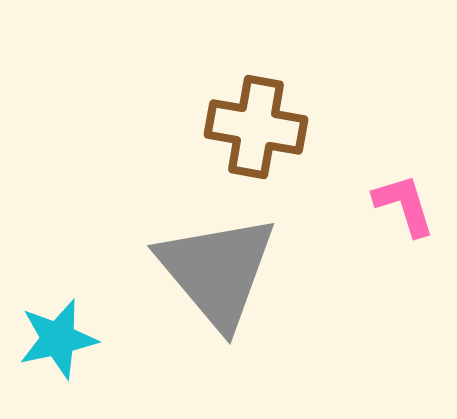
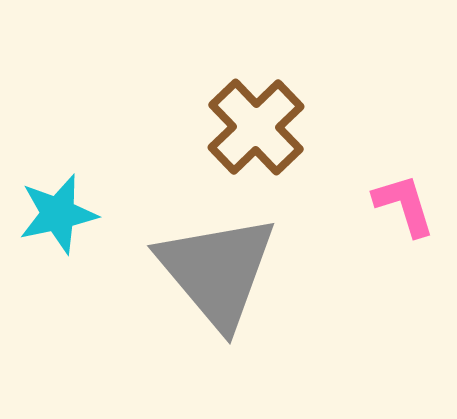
brown cross: rotated 36 degrees clockwise
cyan star: moved 125 px up
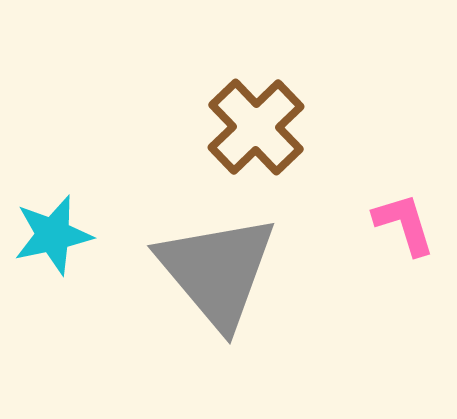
pink L-shape: moved 19 px down
cyan star: moved 5 px left, 21 px down
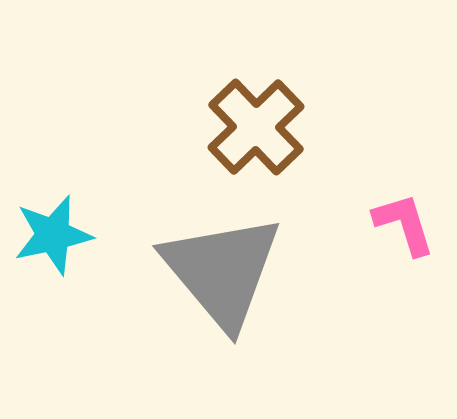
gray triangle: moved 5 px right
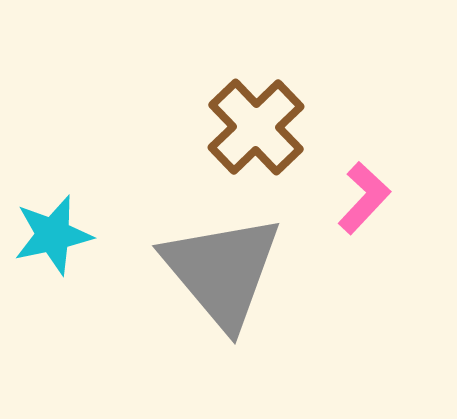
pink L-shape: moved 40 px left, 26 px up; rotated 60 degrees clockwise
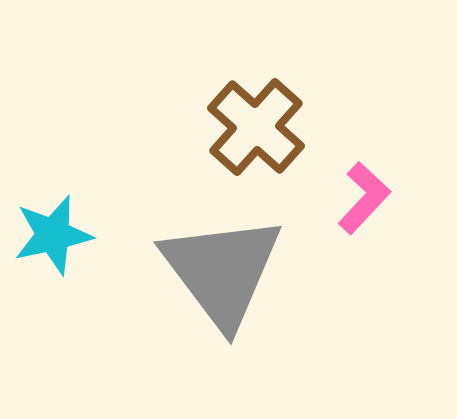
brown cross: rotated 4 degrees counterclockwise
gray triangle: rotated 3 degrees clockwise
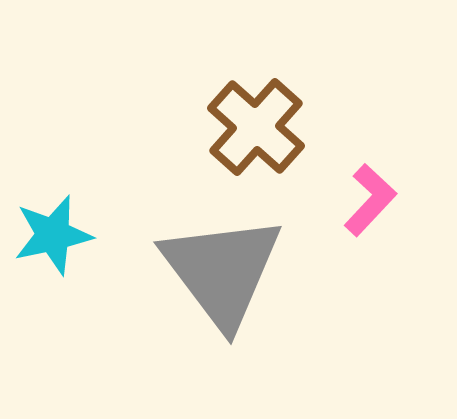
pink L-shape: moved 6 px right, 2 px down
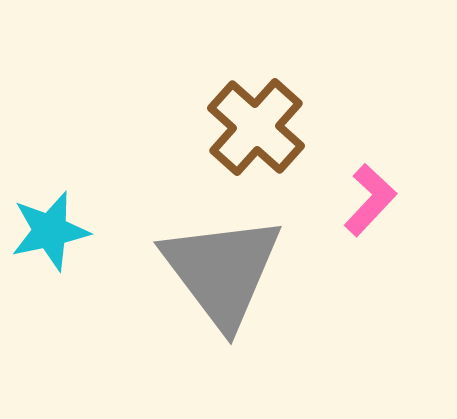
cyan star: moved 3 px left, 4 px up
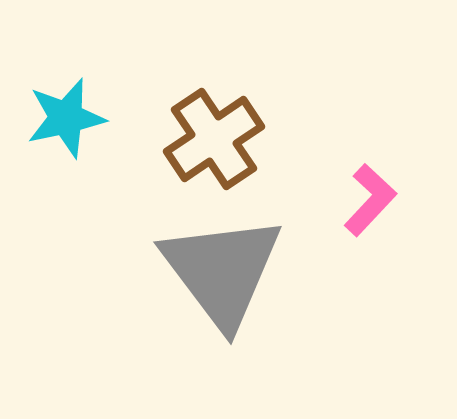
brown cross: moved 42 px left, 12 px down; rotated 14 degrees clockwise
cyan star: moved 16 px right, 113 px up
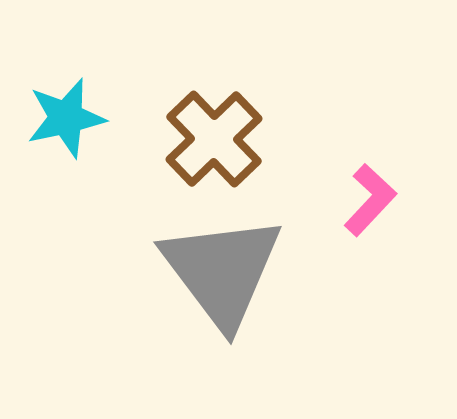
brown cross: rotated 10 degrees counterclockwise
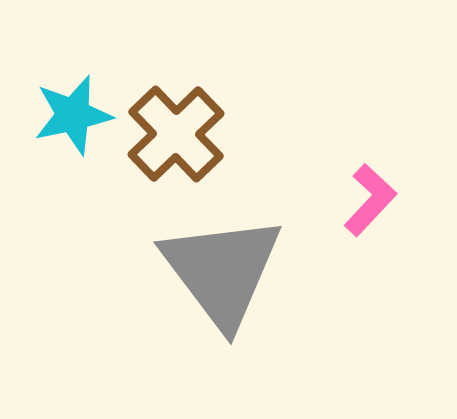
cyan star: moved 7 px right, 3 px up
brown cross: moved 38 px left, 5 px up
